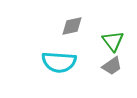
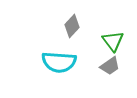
gray diamond: rotated 35 degrees counterclockwise
gray trapezoid: moved 2 px left
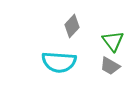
gray trapezoid: rotated 65 degrees clockwise
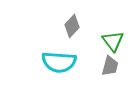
gray trapezoid: rotated 105 degrees counterclockwise
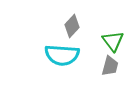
cyan semicircle: moved 3 px right, 7 px up
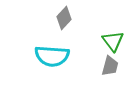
gray diamond: moved 8 px left, 8 px up
cyan semicircle: moved 10 px left, 1 px down
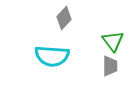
gray trapezoid: rotated 15 degrees counterclockwise
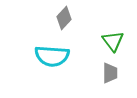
gray trapezoid: moved 7 px down
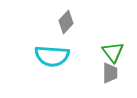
gray diamond: moved 2 px right, 4 px down
green triangle: moved 11 px down
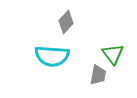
green triangle: moved 2 px down
gray trapezoid: moved 12 px left, 2 px down; rotated 10 degrees clockwise
